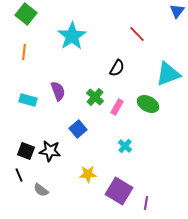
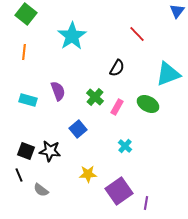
purple square: rotated 24 degrees clockwise
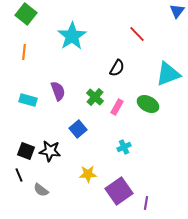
cyan cross: moved 1 px left, 1 px down; rotated 24 degrees clockwise
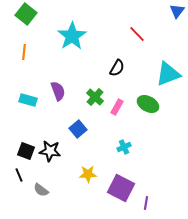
purple square: moved 2 px right, 3 px up; rotated 28 degrees counterclockwise
